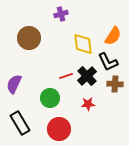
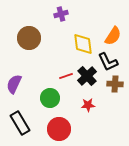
red star: moved 1 px down
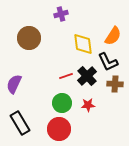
green circle: moved 12 px right, 5 px down
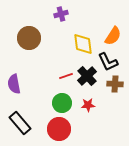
purple semicircle: rotated 36 degrees counterclockwise
black rectangle: rotated 10 degrees counterclockwise
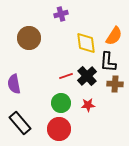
orange semicircle: moved 1 px right
yellow diamond: moved 3 px right, 1 px up
black L-shape: rotated 30 degrees clockwise
green circle: moved 1 px left
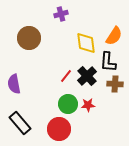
red line: rotated 32 degrees counterclockwise
green circle: moved 7 px right, 1 px down
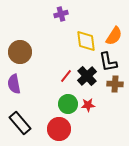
brown circle: moved 9 px left, 14 px down
yellow diamond: moved 2 px up
black L-shape: rotated 15 degrees counterclockwise
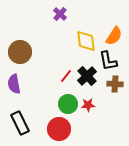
purple cross: moved 1 px left; rotated 32 degrees counterclockwise
black L-shape: moved 1 px up
black rectangle: rotated 15 degrees clockwise
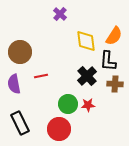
black L-shape: rotated 15 degrees clockwise
red line: moved 25 px left; rotated 40 degrees clockwise
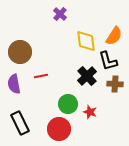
black L-shape: rotated 20 degrees counterclockwise
red star: moved 2 px right, 7 px down; rotated 24 degrees clockwise
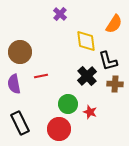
orange semicircle: moved 12 px up
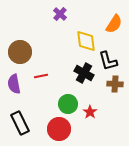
black cross: moved 3 px left, 3 px up; rotated 18 degrees counterclockwise
red star: rotated 16 degrees clockwise
